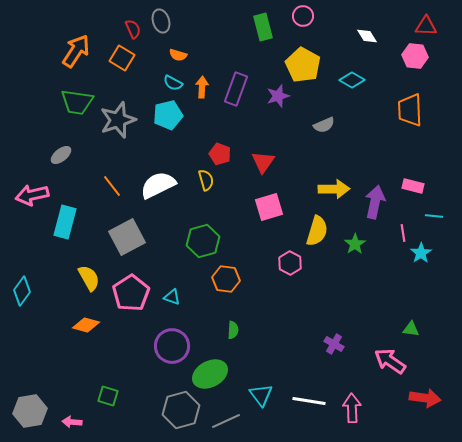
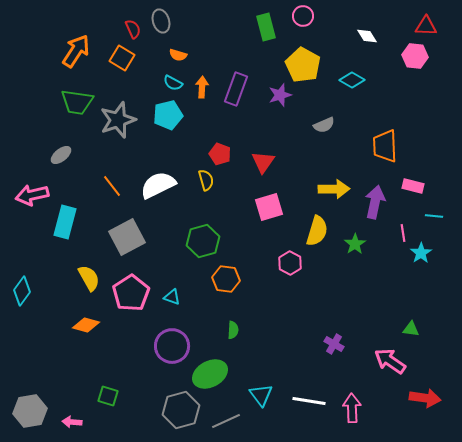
green rectangle at (263, 27): moved 3 px right
purple star at (278, 96): moved 2 px right, 1 px up
orange trapezoid at (410, 110): moved 25 px left, 36 px down
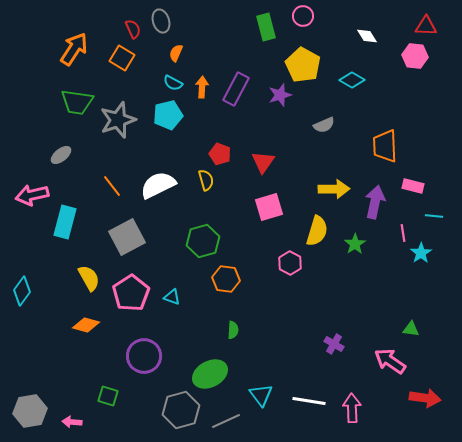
orange arrow at (76, 51): moved 2 px left, 2 px up
orange semicircle at (178, 55): moved 2 px left, 2 px up; rotated 96 degrees clockwise
purple rectangle at (236, 89): rotated 8 degrees clockwise
purple circle at (172, 346): moved 28 px left, 10 px down
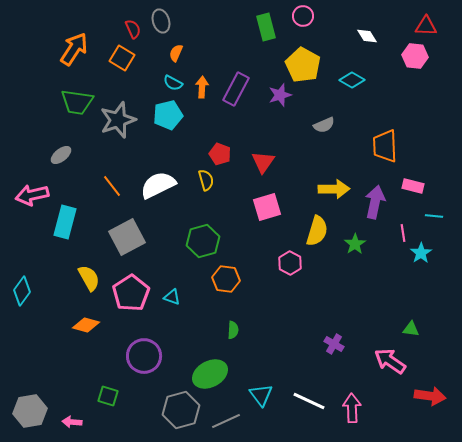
pink square at (269, 207): moved 2 px left
red arrow at (425, 398): moved 5 px right, 2 px up
white line at (309, 401): rotated 16 degrees clockwise
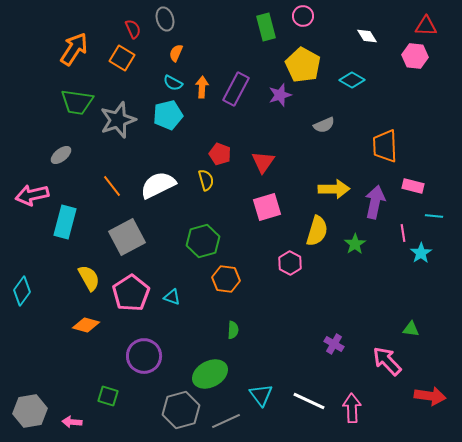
gray ellipse at (161, 21): moved 4 px right, 2 px up
pink arrow at (390, 361): moved 3 px left; rotated 12 degrees clockwise
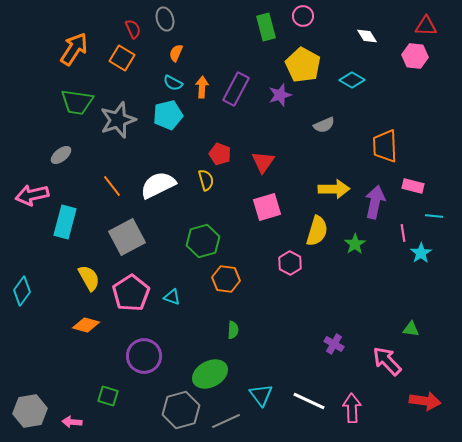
red arrow at (430, 396): moved 5 px left, 5 px down
